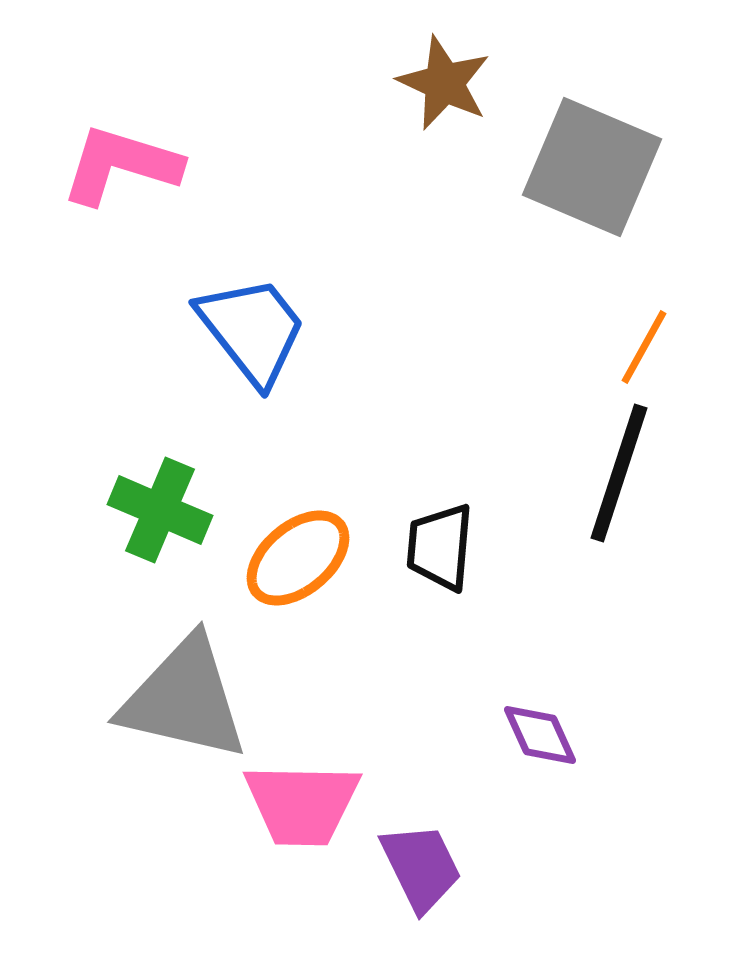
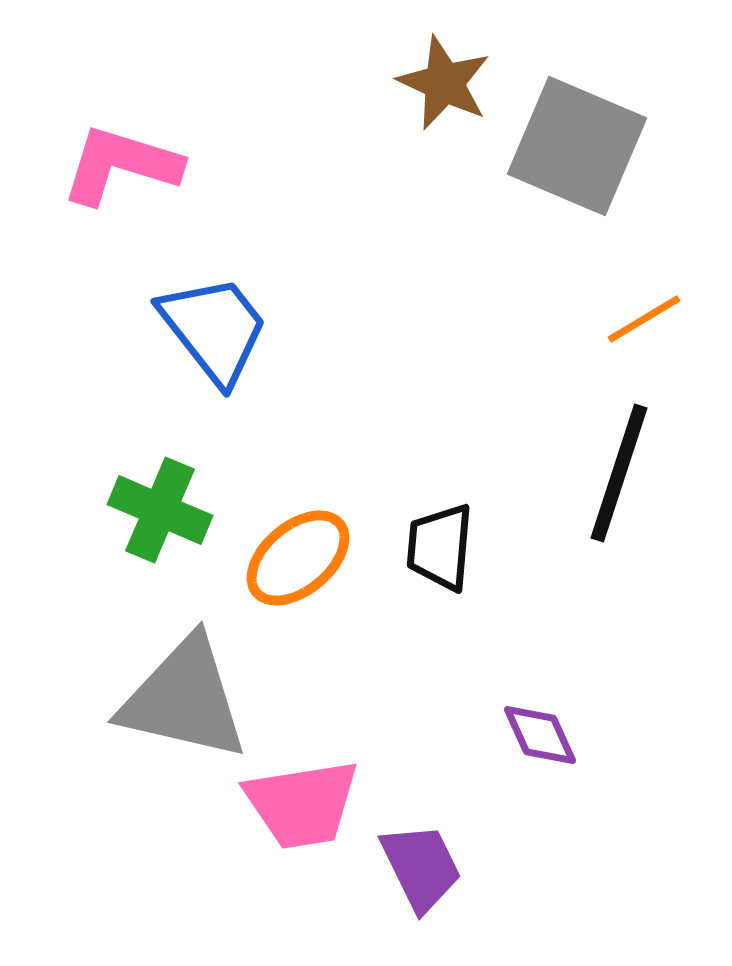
gray square: moved 15 px left, 21 px up
blue trapezoid: moved 38 px left, 1 px up
orange line: moved 28 px up; rotated 30 degrees clockwise
pink trapezoid: rotated 10 degrees counterclockwise
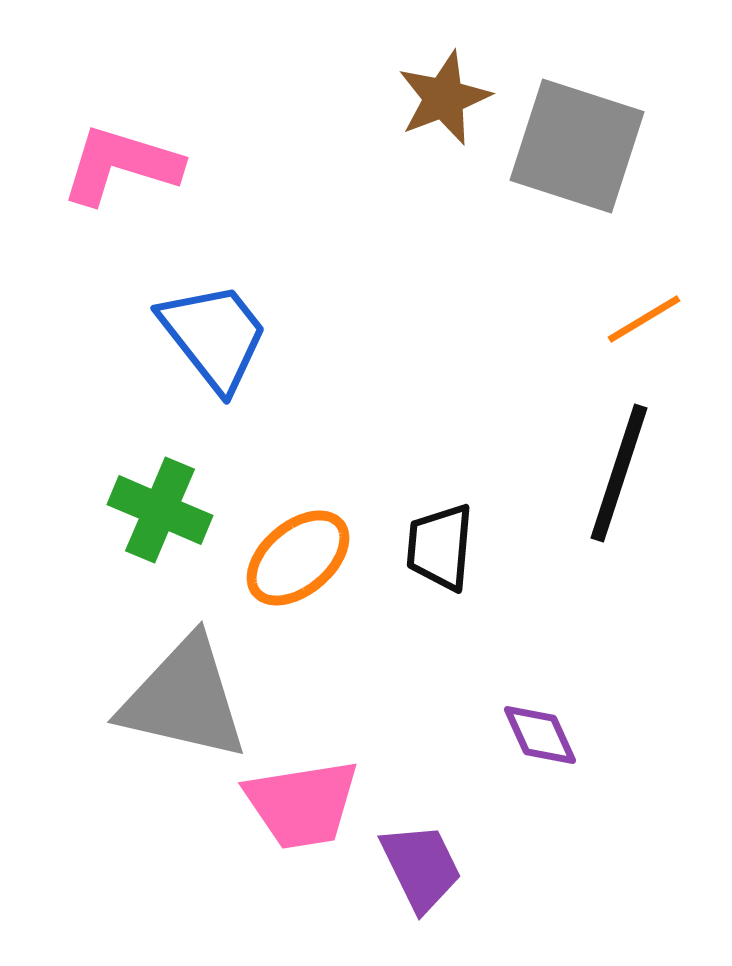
brown star: moved 15 px down; rotated 26 degrees clockwise
gray square: rotated 5 degrees counterclockwise
blue trapezoid: moved 7 px down
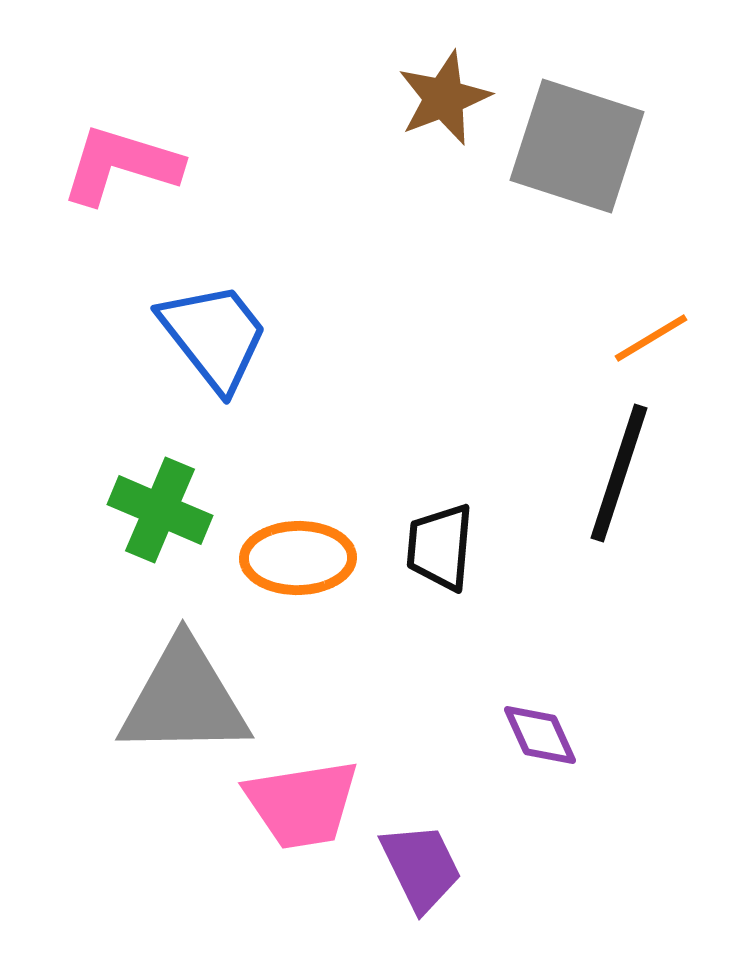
orange line: moved 7 px right, 19 px down
orange ellipse: rotated 39 degrees clockwise
gray triangle: rotated 14 degrees counterclockwise
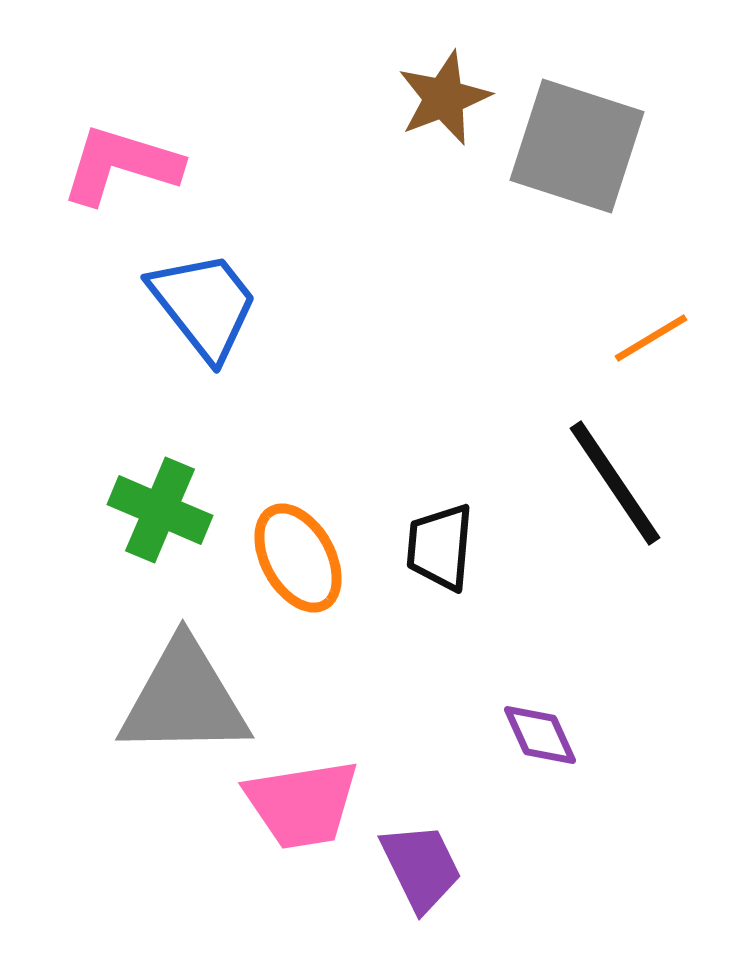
blue trapezoid: moved 10 px left, 31 px up
black line: moved 4 px left, 10 px down; rotated 52 degrees counterclockwise
orange ellipse: rotated 62 degrees clockwise
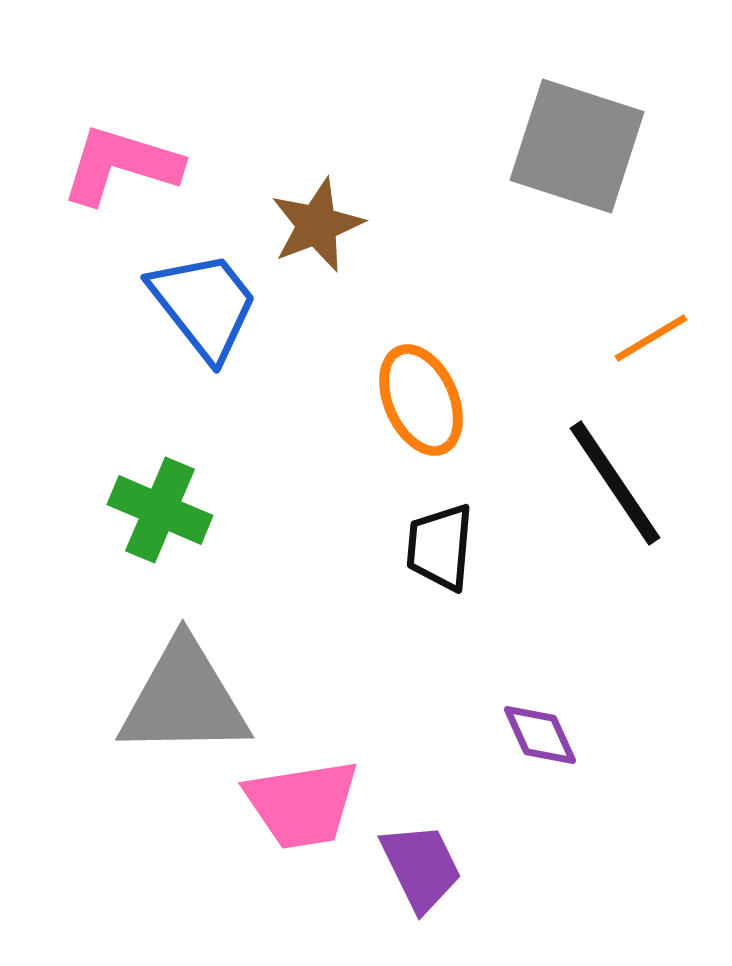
brown star: moved 127 px left, 127 px down
orange ellipse: moved 123 px right, 158 px up; rotated 5 degrees clockwise
